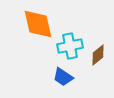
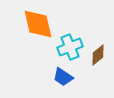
cyan cross: moved 1 px down; rotated 10 degrees counterclockwise
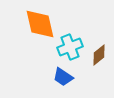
orange diamond: moved 2 px right
brown diamond: moved 1 px right
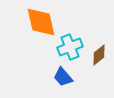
orange diamond: moved 1 px right, 2 px up
blue trapezoid: rotated 15 degrees clockwise
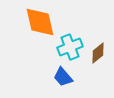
orange diamond: moved 1 px left
brown diamond: moved 1 px left, 2 px up
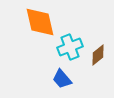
brown diamond: moved 2 px down
blue trapezoid: moved 1 px left, 2 px down
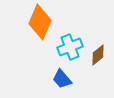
orange diamond: rotated 36 degrees clockwise
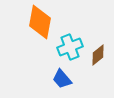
orange diamond: rotated 12 degrees counterclockwise
